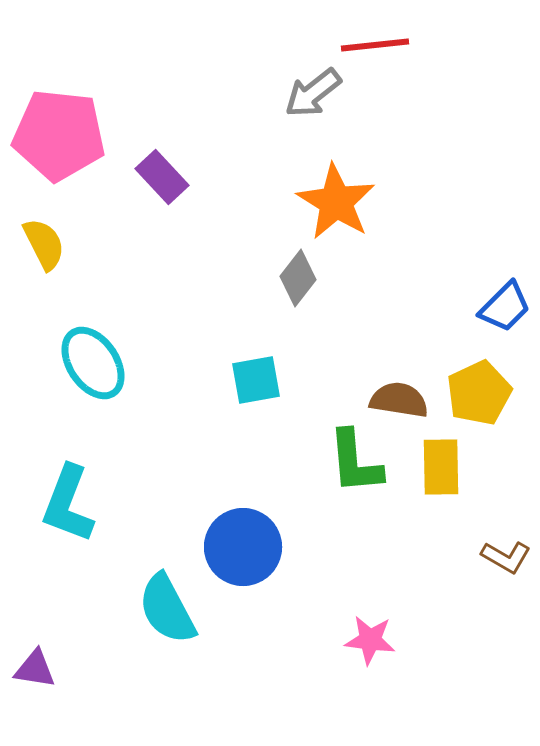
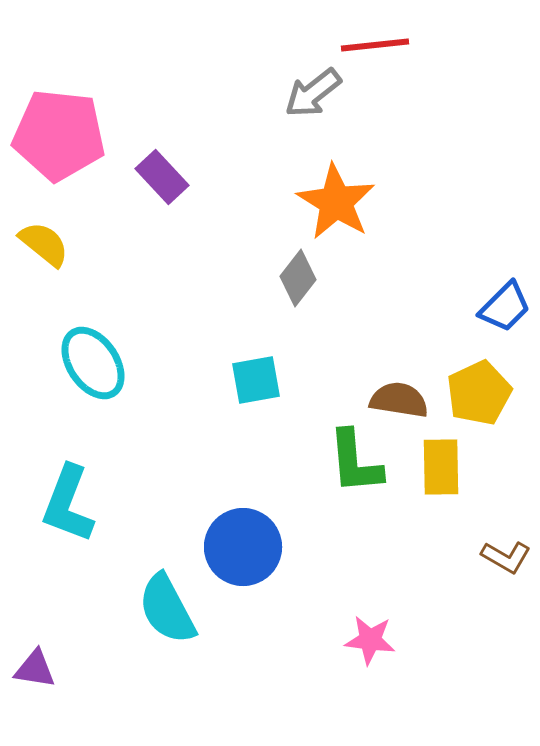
yellow semicircle: rotated 24 degrees counterclockwise
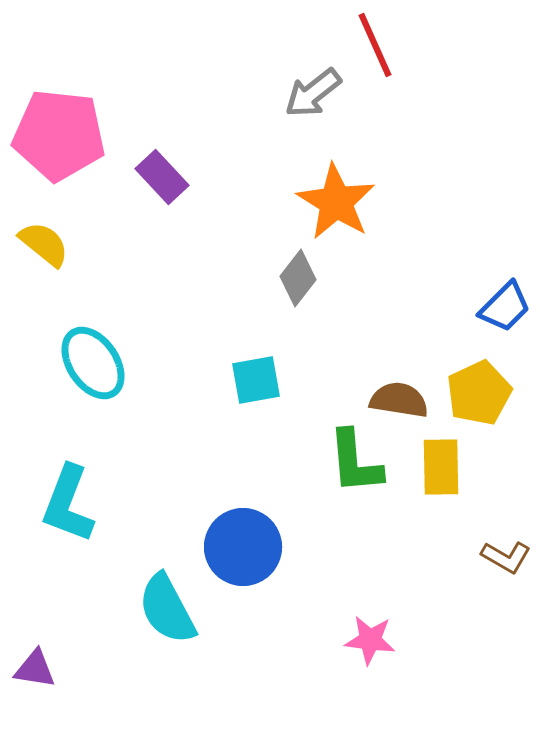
red line: rotated 72 degrees clockwise
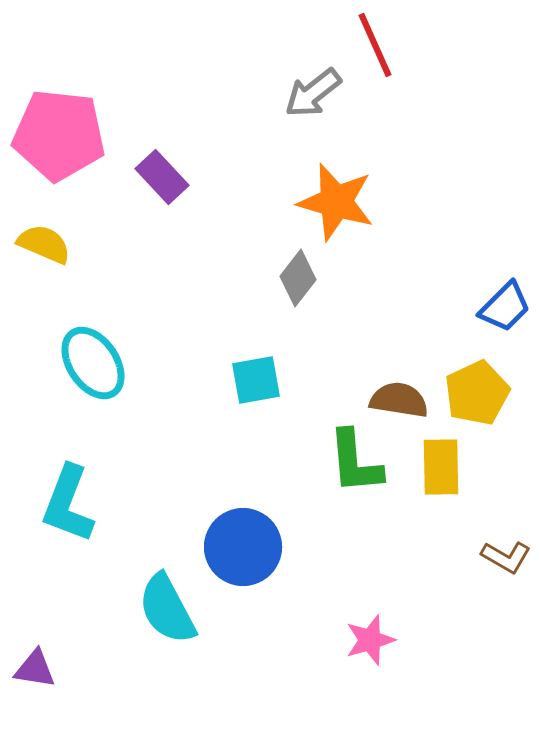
orange star: rotated 16 degrees counterclockwise
yellow semicircle: rotated 16 degrees counterclockwise
yellow pentagon: moved 2 px left
pink star: rotated 24 degrees counterclockwise
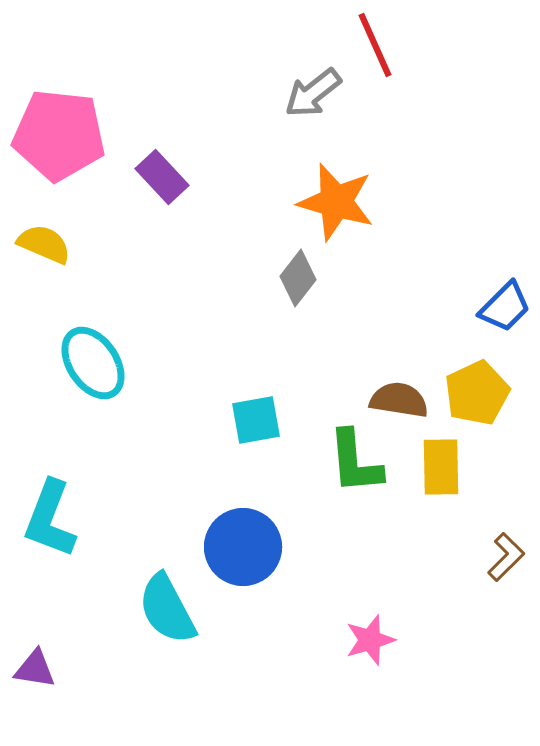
cyan square: moved 40 px down
cyan L-shape: moved 18 px left, 15 px down
brown L-shape: rotated 75 degrees counterclockwise
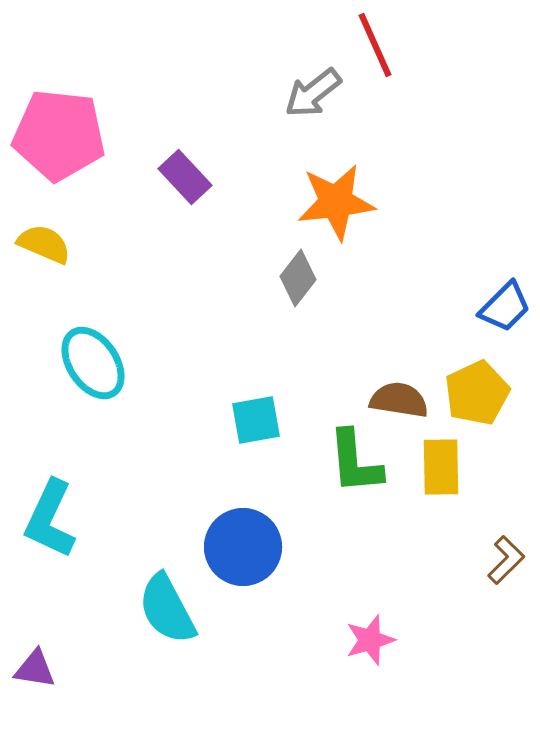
purple rectangle: moved 23 px right
orange star: rotated 22 degrees counterclockwise
cyan L-shape: rotated 4 degrees clockwise
brown L-shape: moved 3 px down
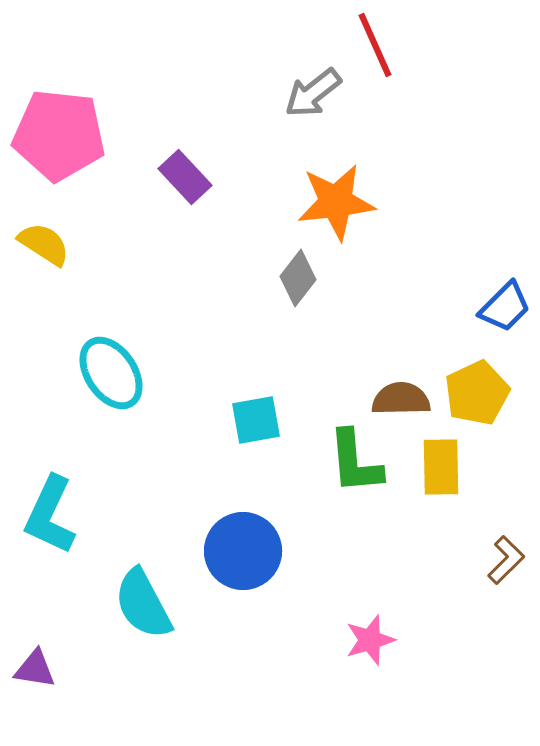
yellow semicircle: rotated 10 degrees clockwise
cyan ellipse: moved 18 px right, 10 px down
brown semicircle: moved 2 px right, 1 px up; rotated 10 degrees counterclockwise
cyan L-shape: moved 4 px up
blue circle: moved 4 px down
cyan semicircle: moved 24 px left, 5 px up
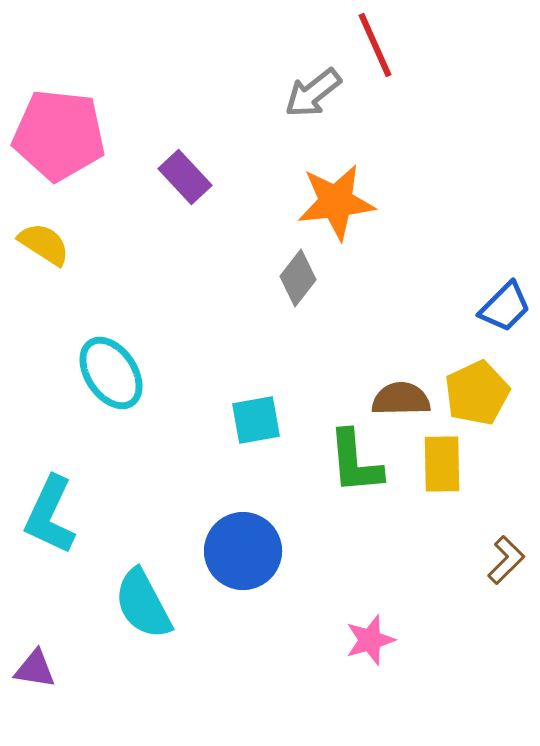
yellow rectangle: moved 1 px right, 3 px up
